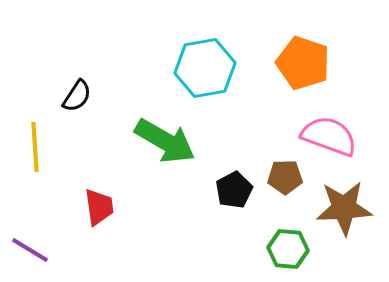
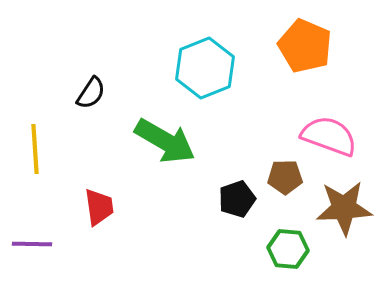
orange pentagon: moved 2 px right, 17 px up; rotated 4 degrees clockwise
cyan hexagon: rotated 12 degrees counterclockwise
black semicircle: moved 14 px right, 3 px up
yellow line: moved 2 px down
black pentagon: moved 3 px right, 9 px down; rotated 9 degrees clockwise
purple line: moved 2 px right, 6 px up; rotated 30 degrees counterclockwise
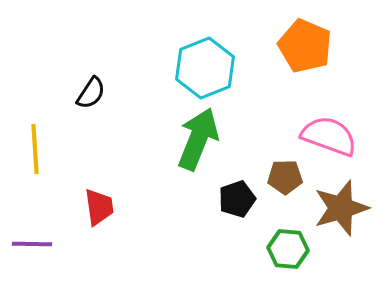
green arrow: moved 33 px right, 2 px up; rotated 98 degrees counterclockwise
brown star: moved 3 px left; rotated 14 degrees counterclockwise
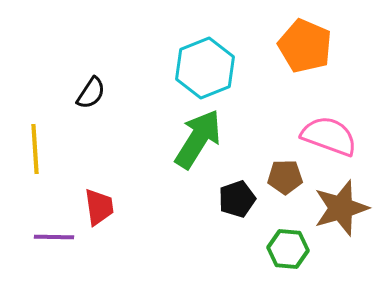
green arrow: rotated 10 degrees clockwise
purple line: moved 22 px right, 7 px up
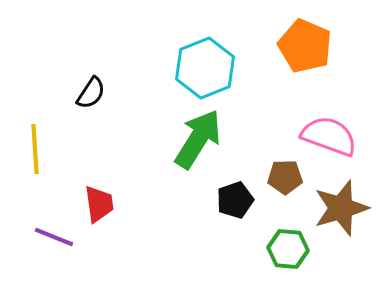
black pentagon: moved 2 px left, 1 px down
red trapezoid: moved 3 px up
purple line: rotated 21 degrees clockwise
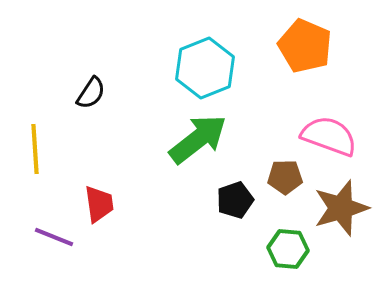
green arrow: rotated 20 degrees clockwise
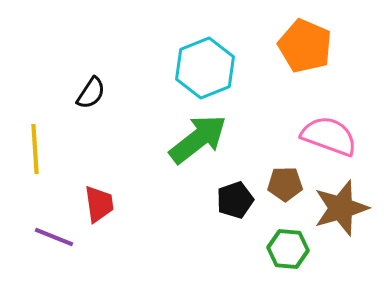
brown pentagon: moved 7 px down
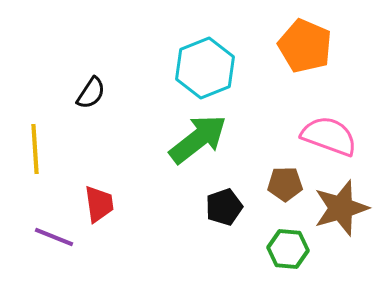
black pentagon: moved 11 px left, 7 px down
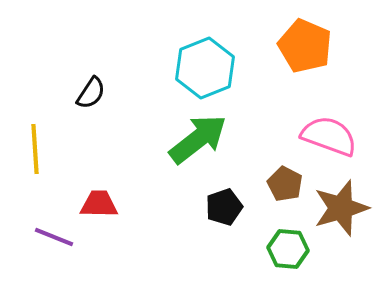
brown pentagon: rotated 28 degrees clockwise
red trapezoid: rotated 81 degrees counterclockwise
